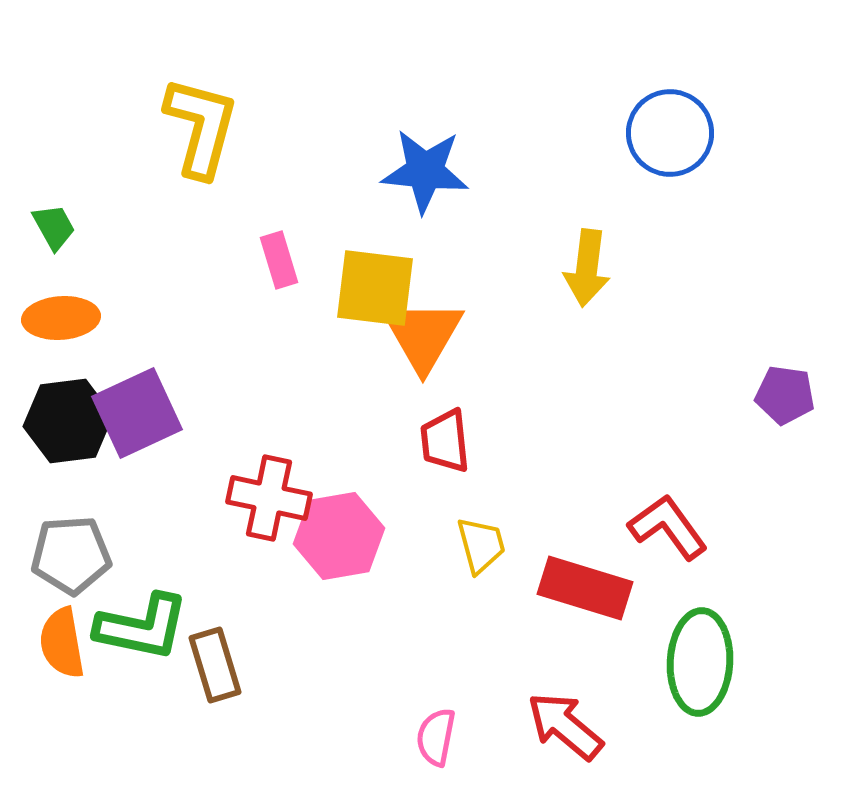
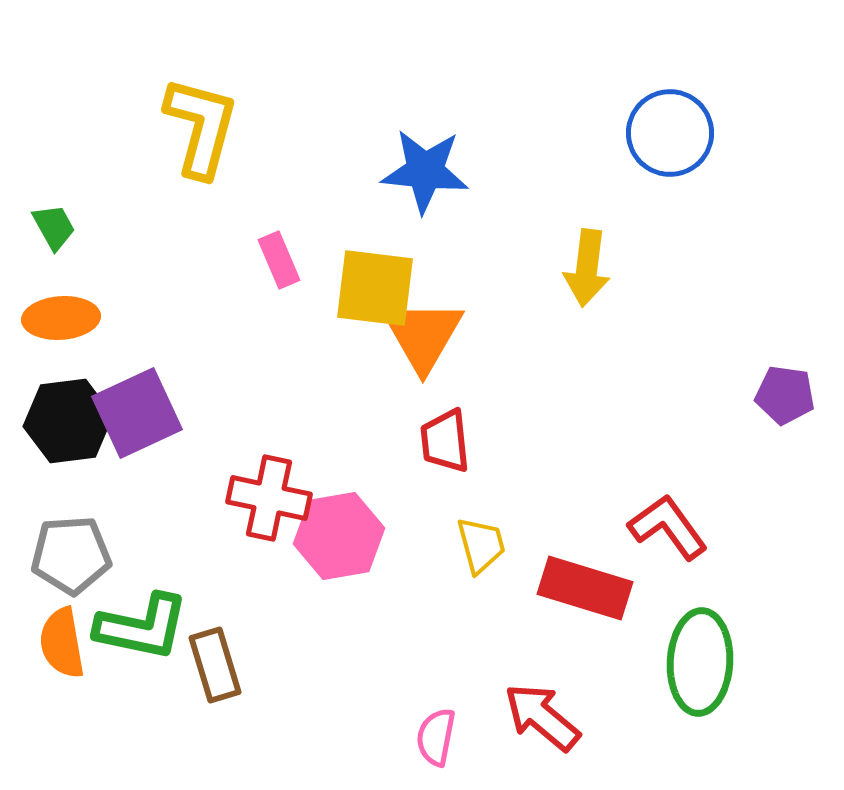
pink rectangle: rotated 6 degrees counterclockwise
red arrow: moved 23 px left, 9 px up
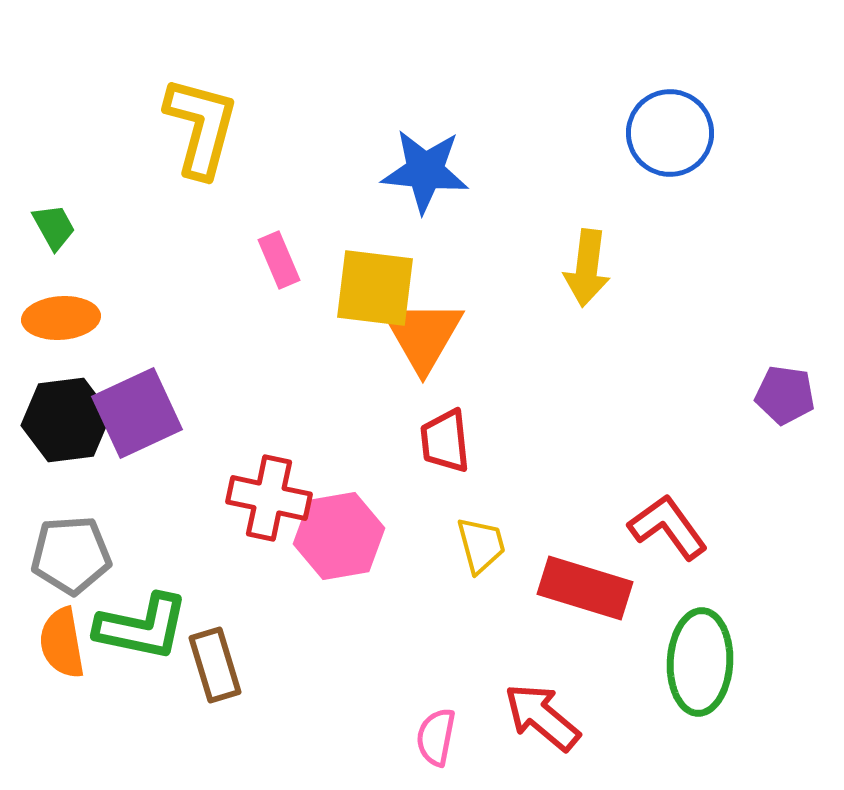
black hexagon: moved 2 px left, 1 px up
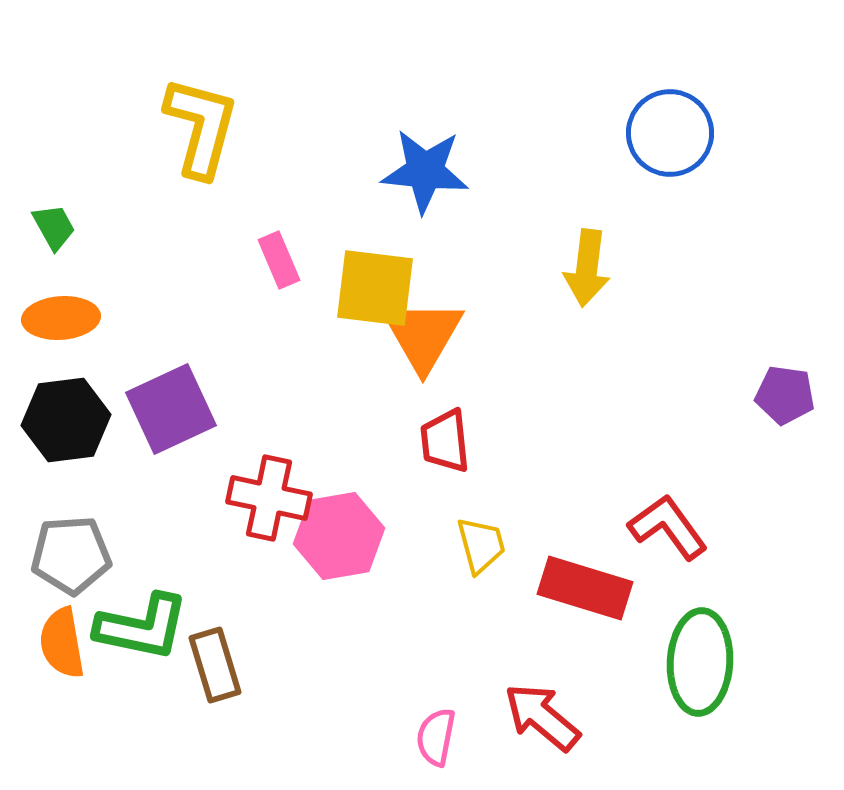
purple square: moved 34 px right, 4 px up
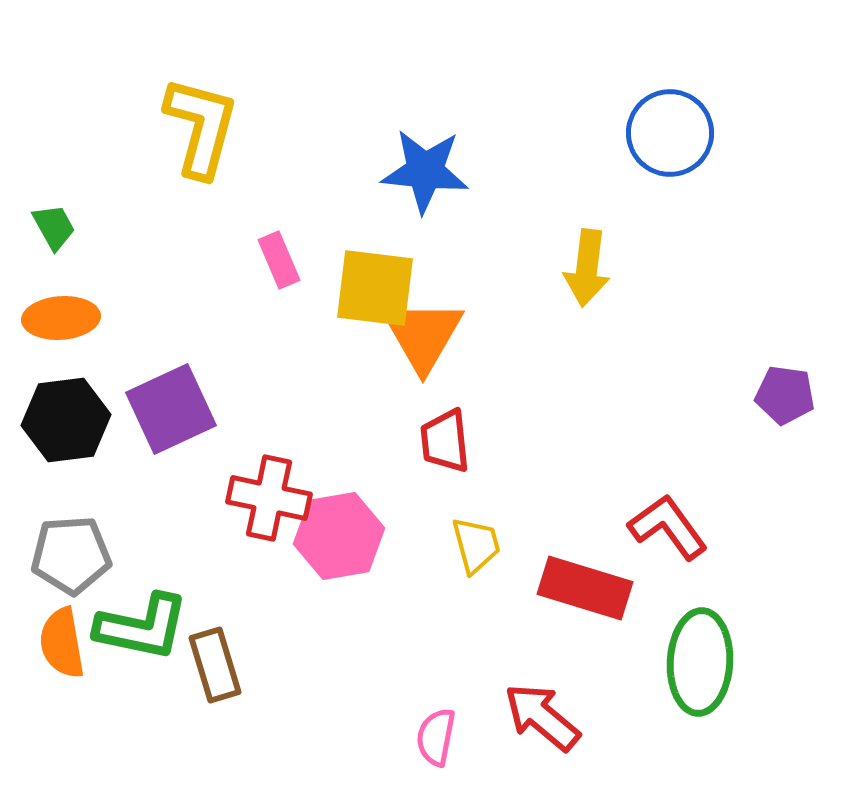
yellow trapezoid: moved 5 px left
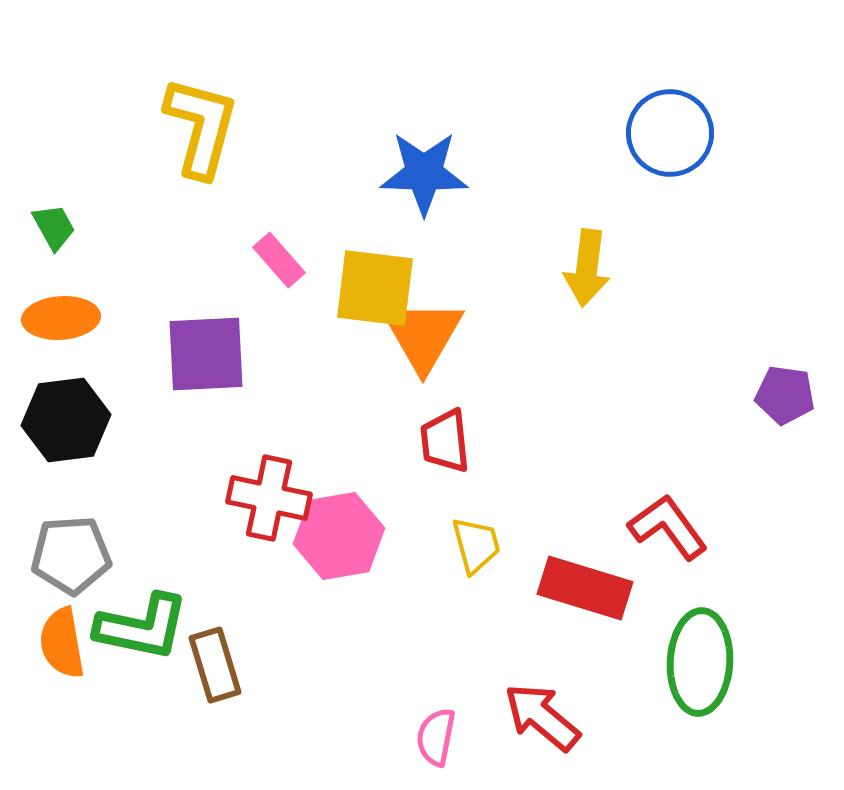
blue star: moved 1 px left, 2 px down; rotated 4 degrees counterclockwise
pink rectangle: rotated 18 degrees counterclockwise
purple square: moved 35 px right, 55 px up; rotated 22 degrees clockwise
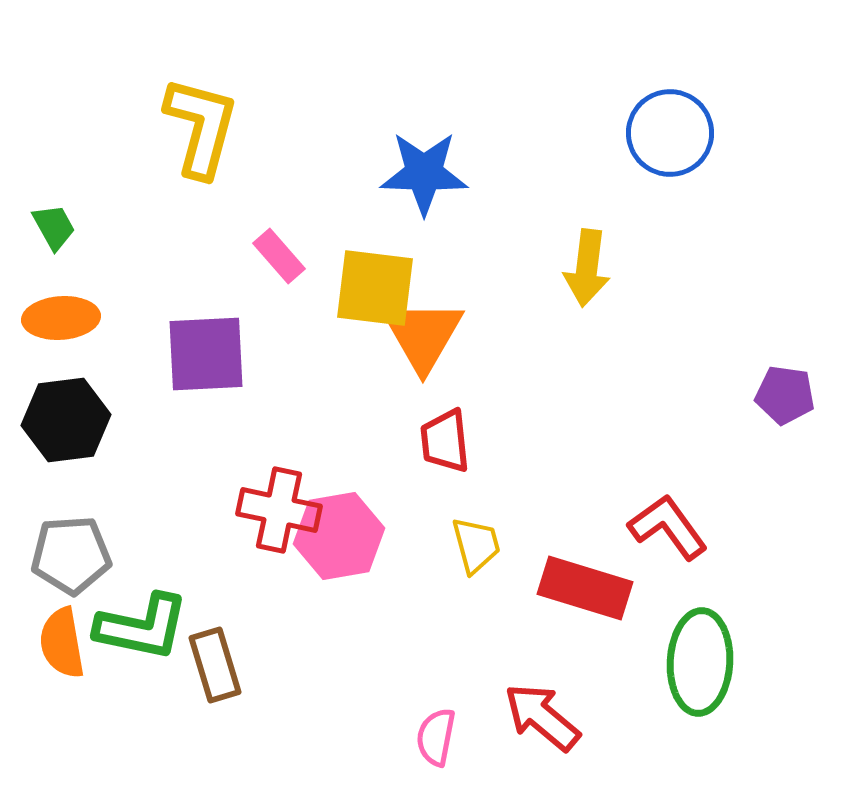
pink rectangle: moved 4 px up
red cross: moved 10 px right, 12 px down
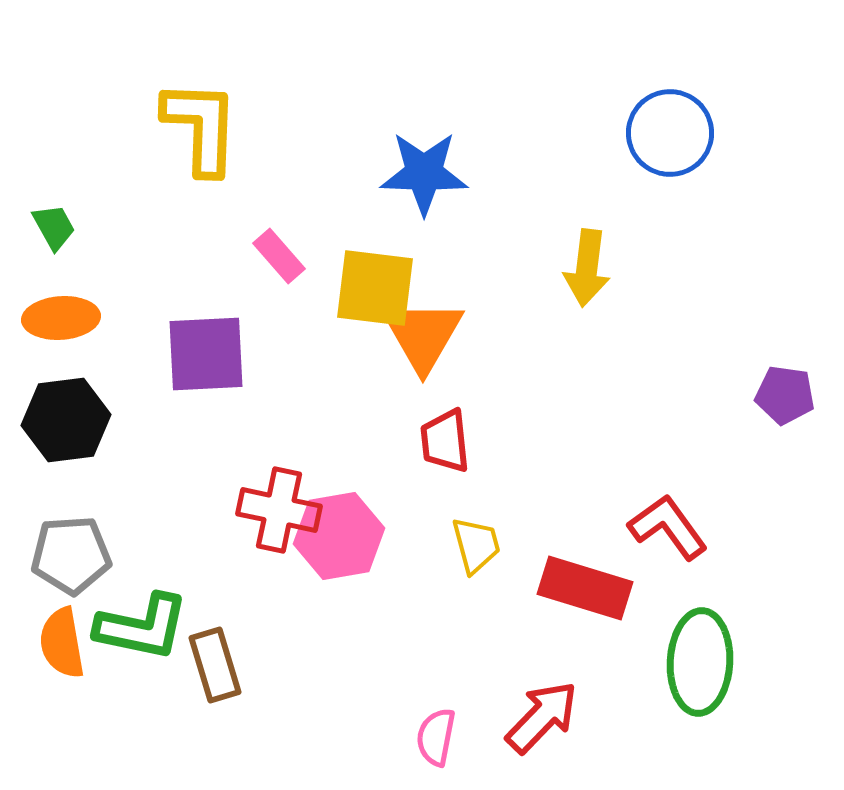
yellow L-shape: rotated 13 degrees counterclockwise
red arrow: rotated 94 degrees clockwise
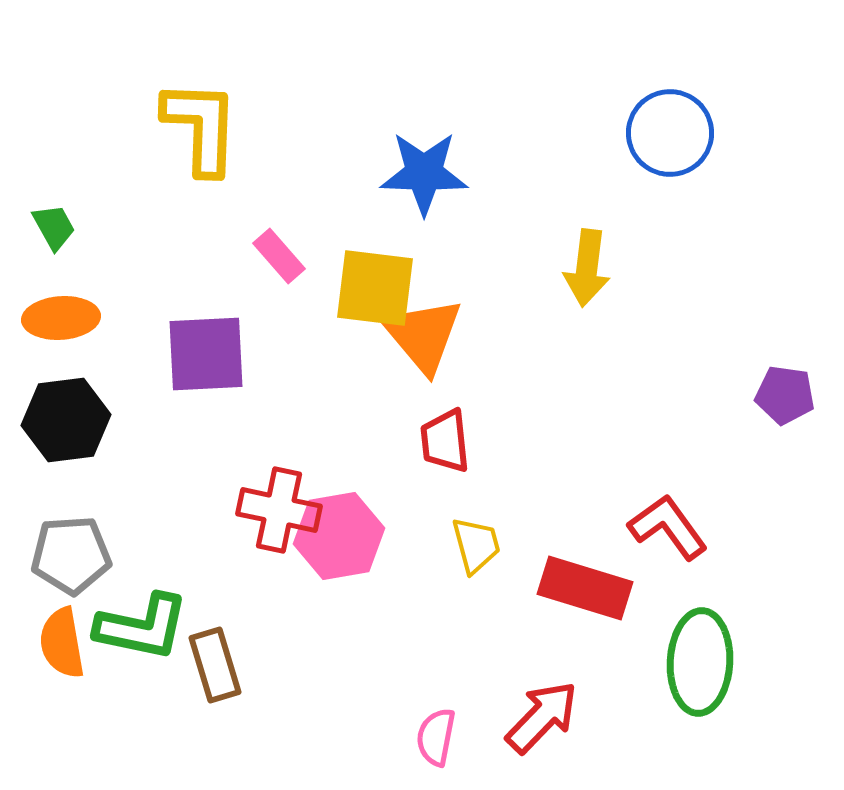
orange triangle: rotated 10 degrees counterclockwise
